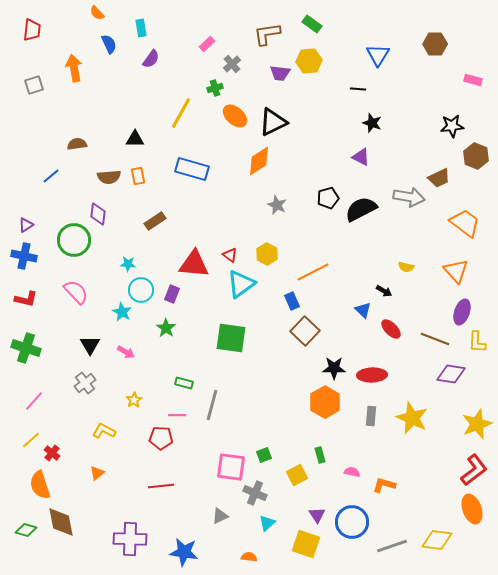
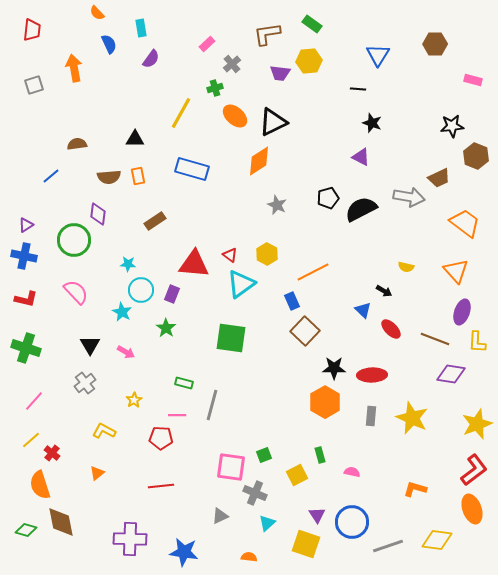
orange L-shape at (384, 485): moved 31 px right, 4 px down
gray line at (392, 546): moved 4 px left
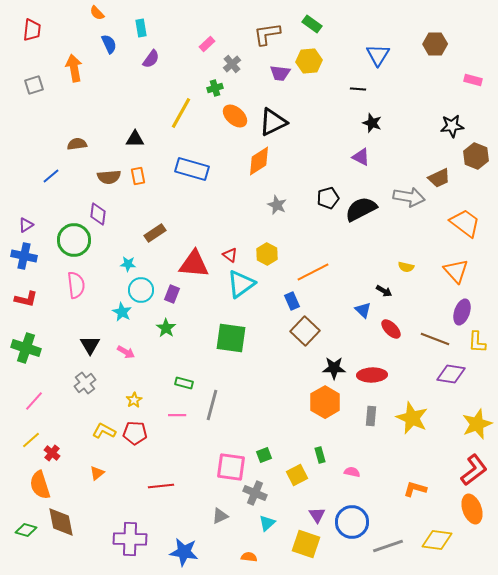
brown rectangle at (155, 221): moved 12 px down
pink semicircle at (76, 292): moved 7 px up; rotated 36 degrees clockwise
red pentagon at (161, 438): moved 26 px left, 5 px up
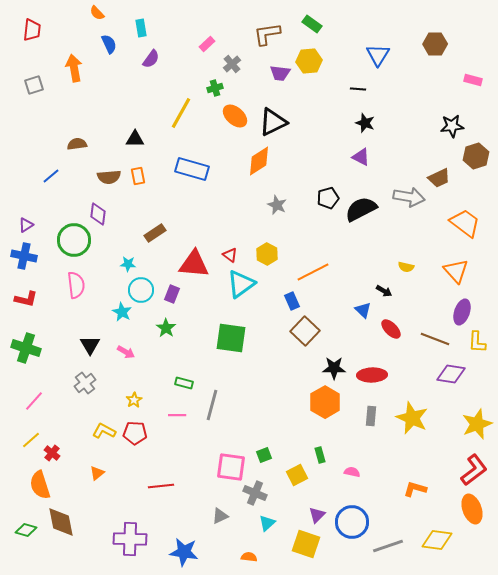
black star at (372, 123): moved 7 px left
brown hexagon at (476, 156): rotated 20 degrees clockwise
purple triangle at (317, 515): rotated 18 degrees clockwise
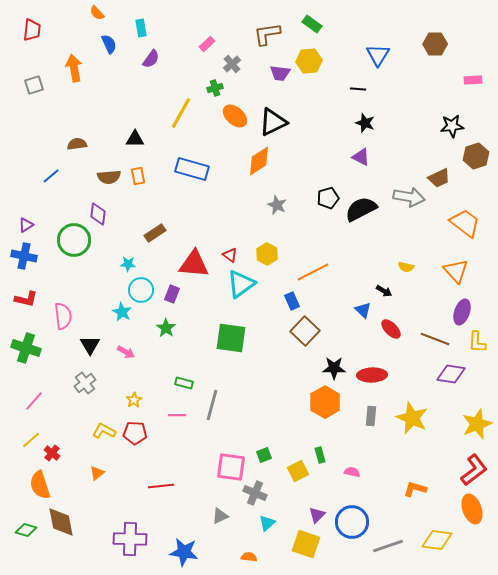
pink rectangle at (473, 80): rotated 18 degrees counterclockwise
pink semicircle at (76, 285): moved 13 px left, 31 px down
yellow square at (297, 475): moved 1 px right, 4 px up
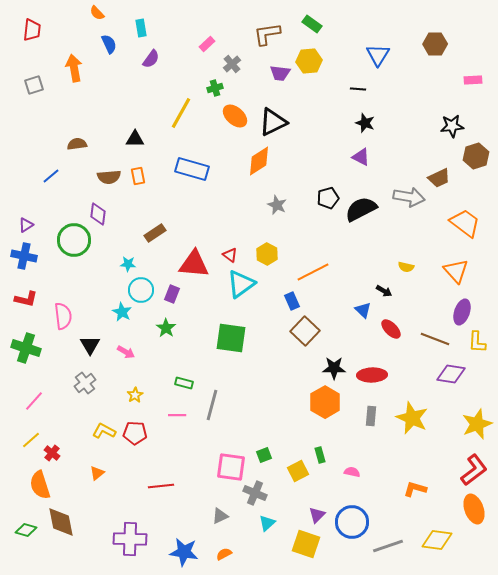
yellow star at (134, 400): moved 1 px right, 5 px up
orange ellipse at (472, 509): moved 2 px right
orange semicircle at (249, 557): moved 25 px left, 3 px up; rotated 35 degrees counterclockwise
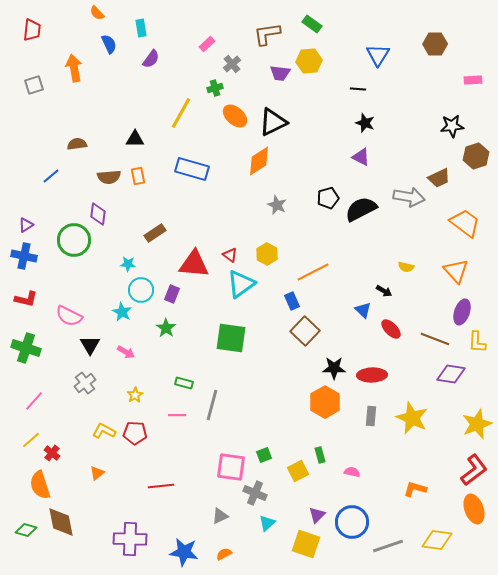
pink semicircle at (63, 316): moved 6 px right; rotated 124 degrees clockwise
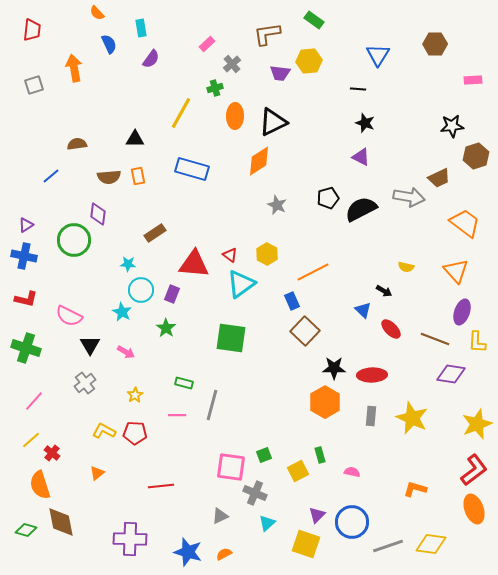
green rectangle at (312, 24): moved 2 px right, 4 px up
orange ellipse at (235, 116): rotated 50 degrees clockwise
yellow diamond at (437, 540): moved 6 px left, 4 px down
blue star at (184, 552): moved 4 px right; rotated 8 degrees clockwise
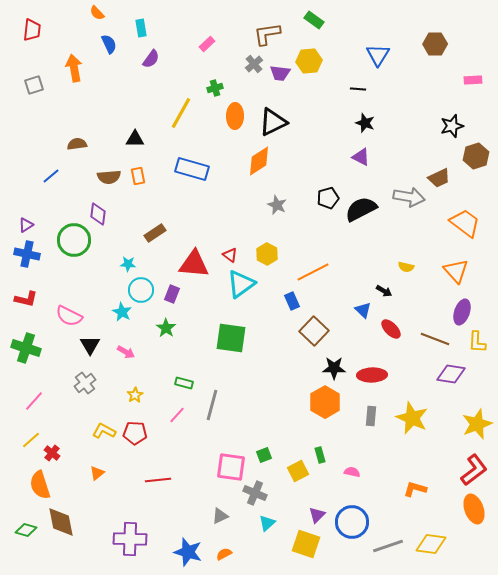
gray cross at (232, 64): moved 22 px right
black star at (452, 126): rotated 10 degrees counterclockwise
blue cross at (24, 256): moved 3 px right, 2 px up
brown square at (305, 331): moved 9 px right
pink line at (177, 415): rotated 48 degrees counterclockwise
red line at (161, 486): moved 3 px left, 6 px up
